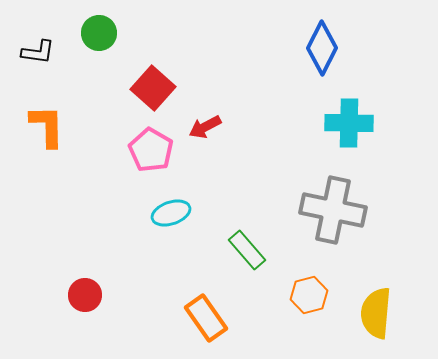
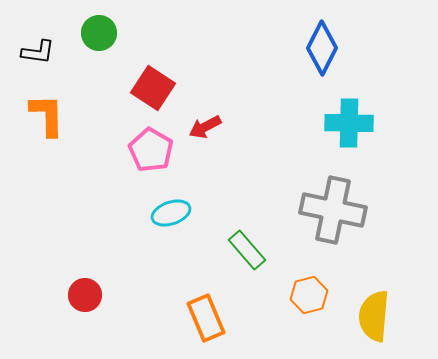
red square: rotated 9 degrees counterclockwise
orange L-shape: moved 11 px up
yellow semicircle: moved 2 px left, 3 px down
orange rectangle: rotated 12 degrees clockwise
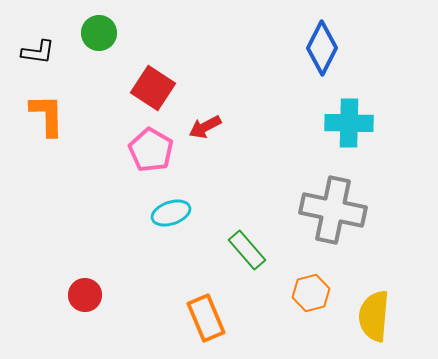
orange hexagon: moved 2 px right, 2 px up
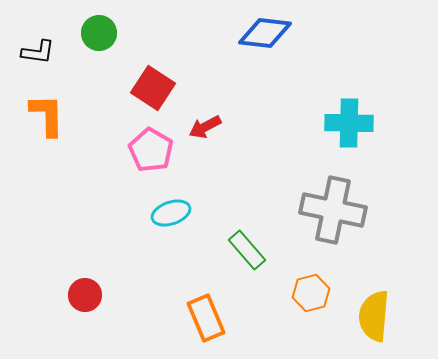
blue diamond: moved 57 px left, 15 px up; rotated 70 degrees clockwise
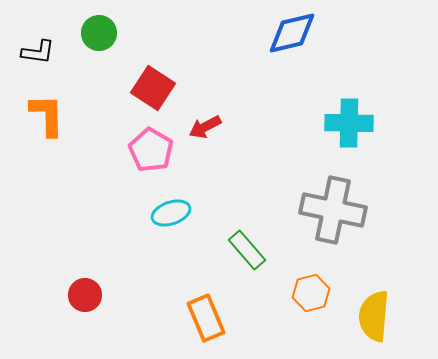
blue diamond: moved 27 px right; rotated 20 degrees counterclockwise
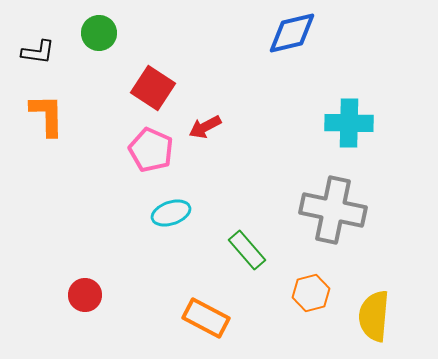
pink pentagon: rotated 6 degrees counterclockwise
orange rectangle: rotated 39 degrees counterclockwise
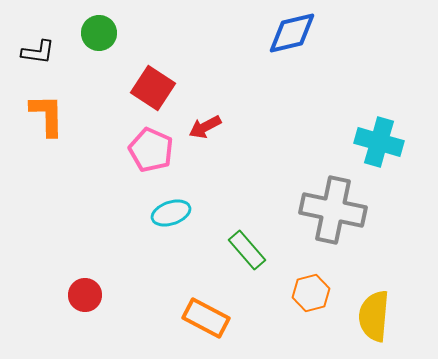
cyan cross: moved 30 px right, 19 px down; rotated 15 degrees clockwise
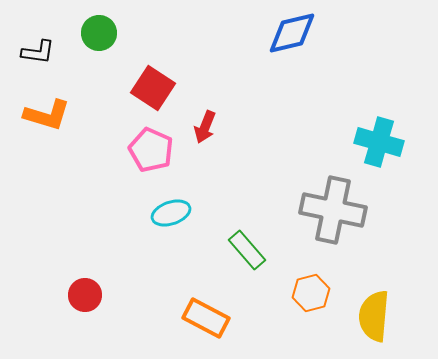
orange L-shape: rotated 108 degrees clockwise
red arrow: rotated 40 degrees counterclockwise
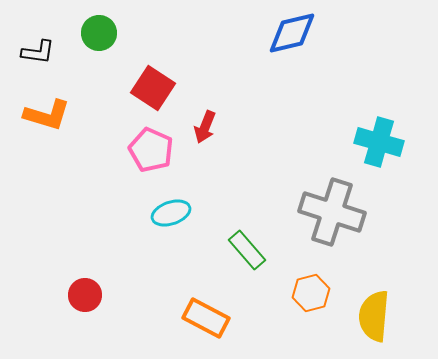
gray cross: moved 1 px left, 2 px down; rotated 6 degrees clockwise
